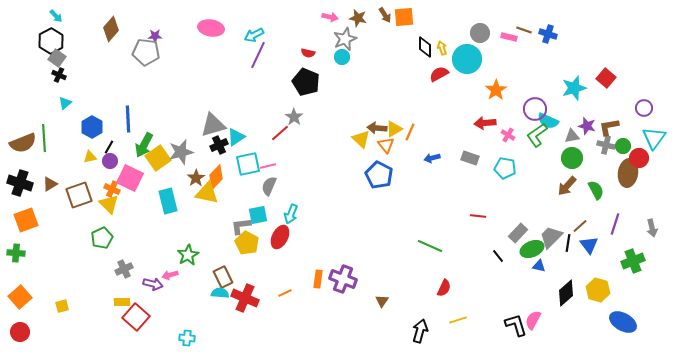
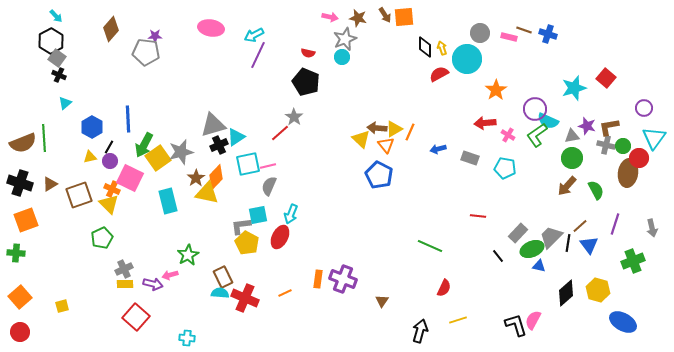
blue arrow at (432, 158): moved 6 px right, 9 px up
yellow rectangle at (122, 302): moved 3 px right, 18 px up
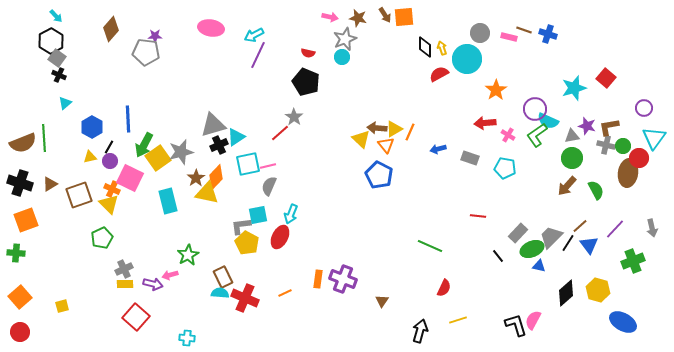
purple line at (615, 224): moved 5 px down; rotated 25 degrees clockwise
black line at (568, 243): rotated 24 degrees clockwise
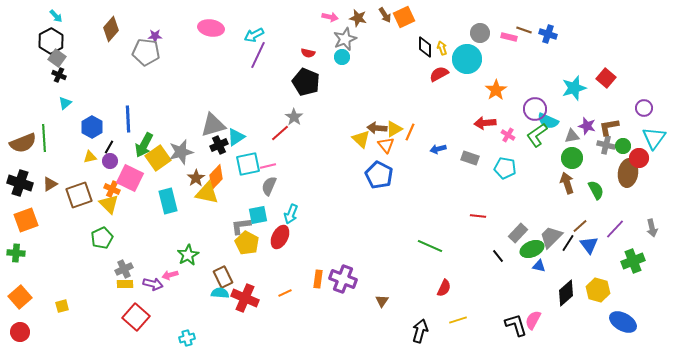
orange square at (404, 17): rotated 20 degrees counterclockwise
brown arrow at (567, 186): moved 3 px up; rotated 120 degrees clockwise
cyan cross at (187, 338): rotated 21 degrees counterclockwise
